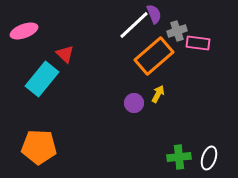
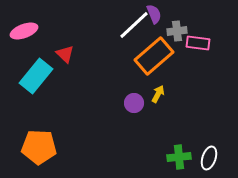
gray cross: rotated 12 degrees clockwise
cyan rectangle: moved 6 px left, 3 px up
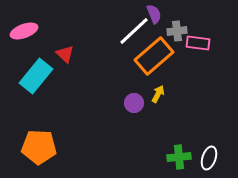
white line: moved 6 px down
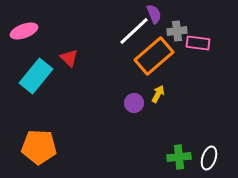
red triangle: moved 4 px right, 4 px down
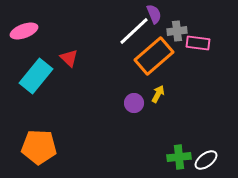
white ellipse: moved 3 px left, 2 px down; rotated 35 degrees clockwise
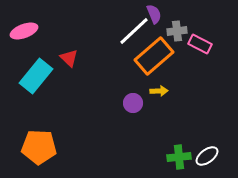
pink rectangle: moved 2 px right, 1 px down; rotated 20 degrees clockwise
yellow arrow: moved 1 px right, 3 px up; rotated 60 degrees clockwise
purple circle: moved 1 px left
white ellipse: moved 1 px right, 4 px up
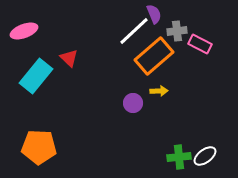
white ellipse: moved 2 px left
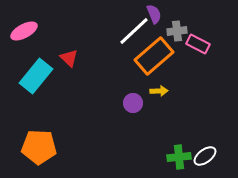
pink ellipse: rotated 8 degrees counterclockwise
pink rectangle: moved 2 px left
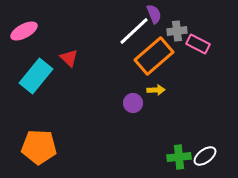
yellow arrow: moved 3 px left, 1 px up
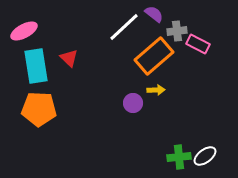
purple semicircle: rotated 30 degrees counterclockwise
white line: moved 10 px left, 4 px up
cyan rectangle: moved 10 px up; rotated 48 degrees counterclockwise
orange pentagon: moved 38 px up
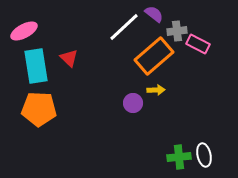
white ellipse: moved 1 px left, 1 px up; rotated 65 degrees counterclockwise
